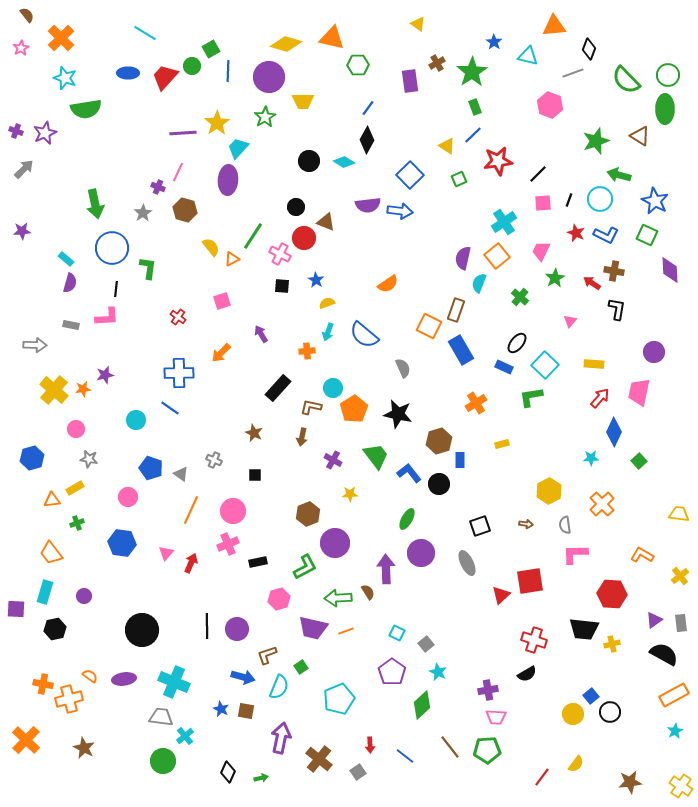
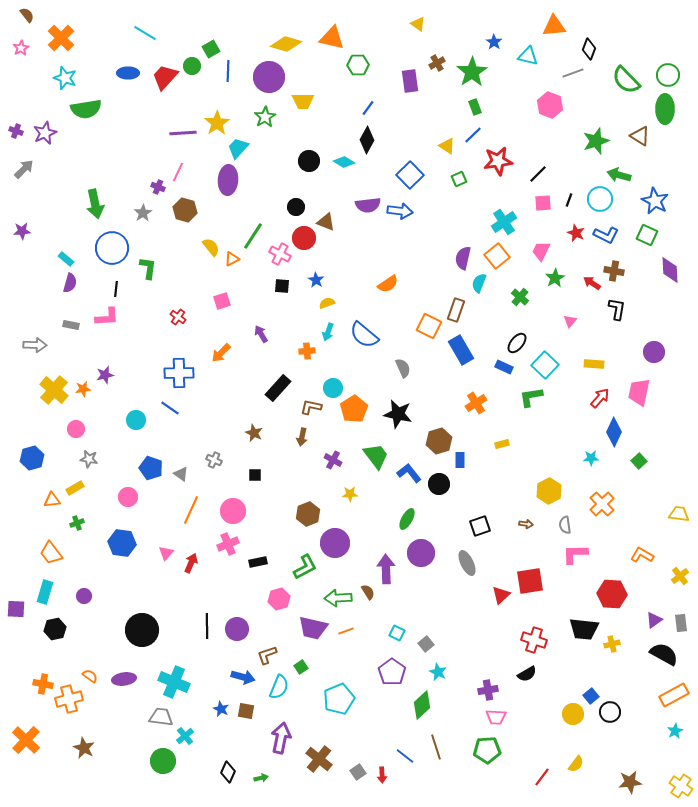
red arrow at (370, 745): moved 12 px right, 30 px down
brown line at (450, 747): moved 14 px left; rotated 20 degrees clockwise
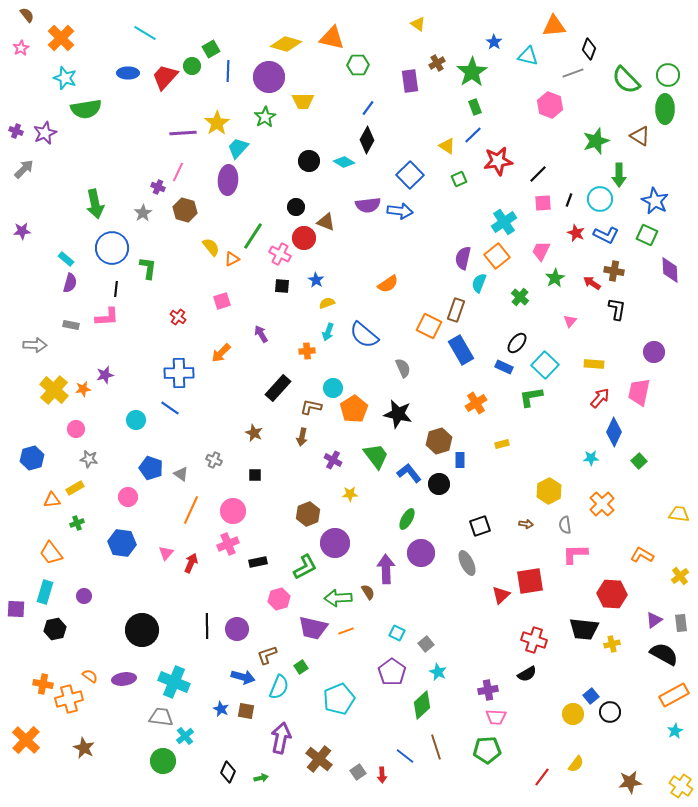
green arrow at (619, 175): rotated 105 degrees counterclockwise
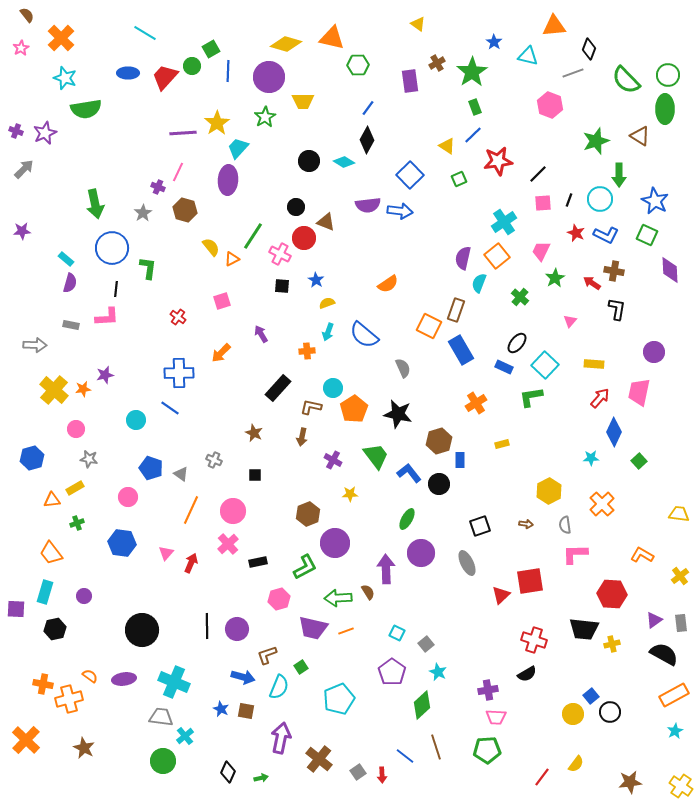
pink cross at (228, 544): rotated 20 degrees counterclockwise
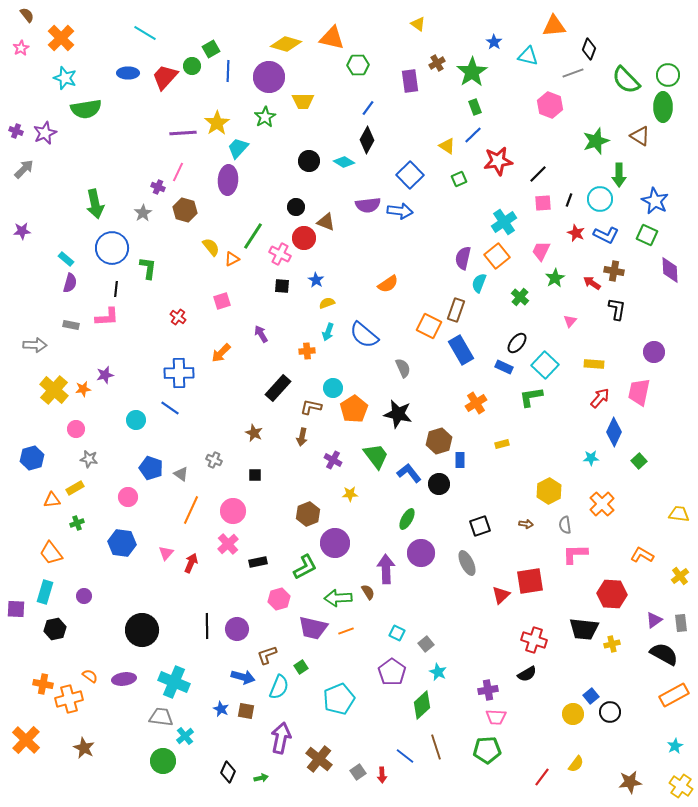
green ellipse at (665, 109): moved 2 px left, 2 px up
cyan star at (675, 731): moved 15 px down
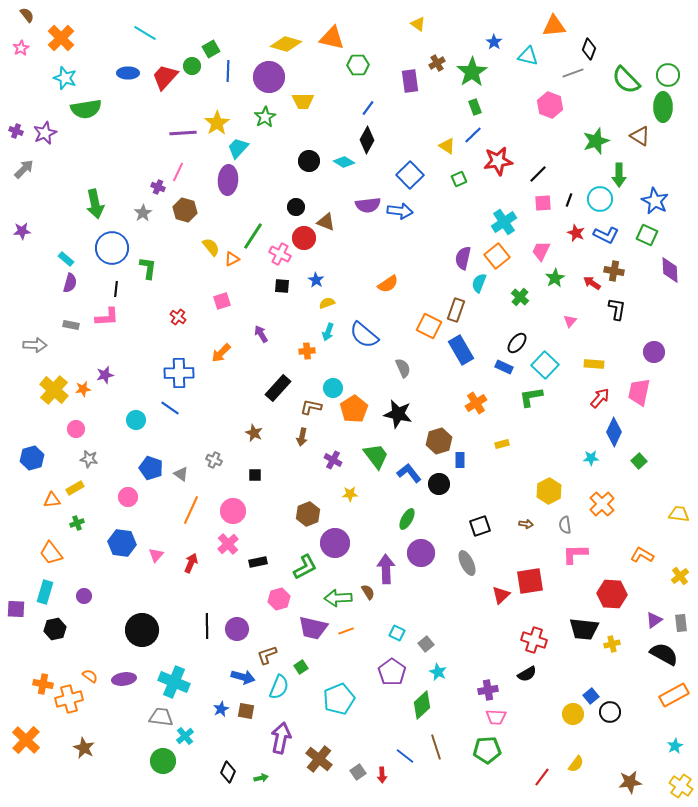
pink triangle at (166, 553): moved 10 px left, 2 px down
blue star at (221, 709): rotated 21 degrees clockwise
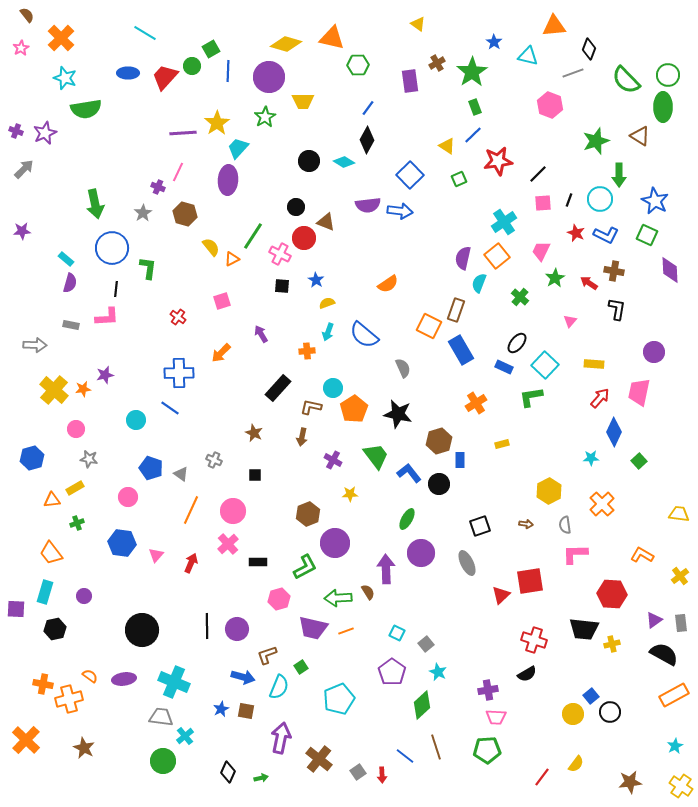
brown hexagon at (185, 210): moved 4 px down
red arrow at (592, 283): moved 3 px left
black rectangle at (258, 562): rotated 12 degrees clockwise
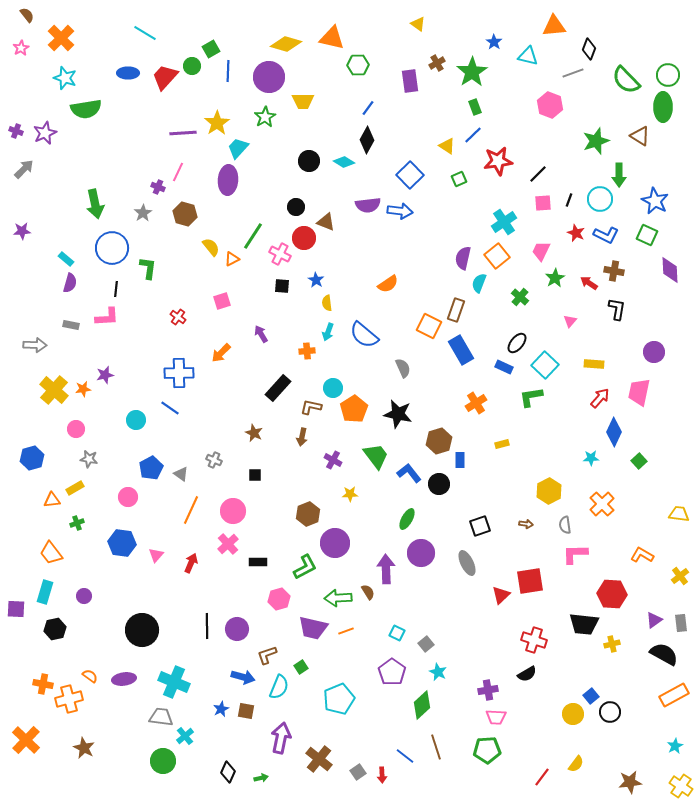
yellow semicircle at (327, 303): rotated 77 degrees counterclockwise
blue pentagon at (151, 468): rotated 25 degrees clockwise
black trapezoid at (584, 629): moved 5 px up
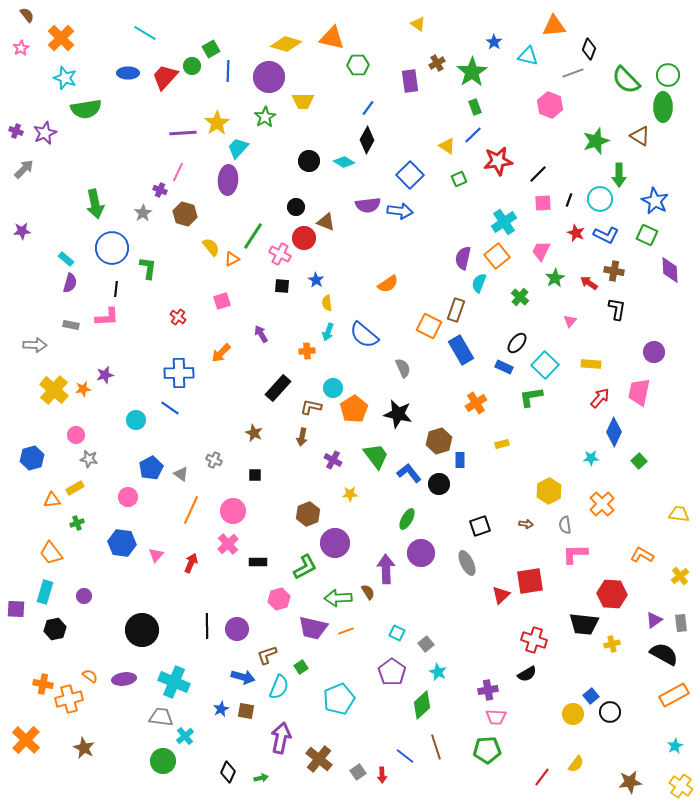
purple cross at (158, 187): moved 2 px right, 3 px down
yellow rectangle at (594, 364): moved 3 px left
pink circle at (76, 429): moved 6 px down
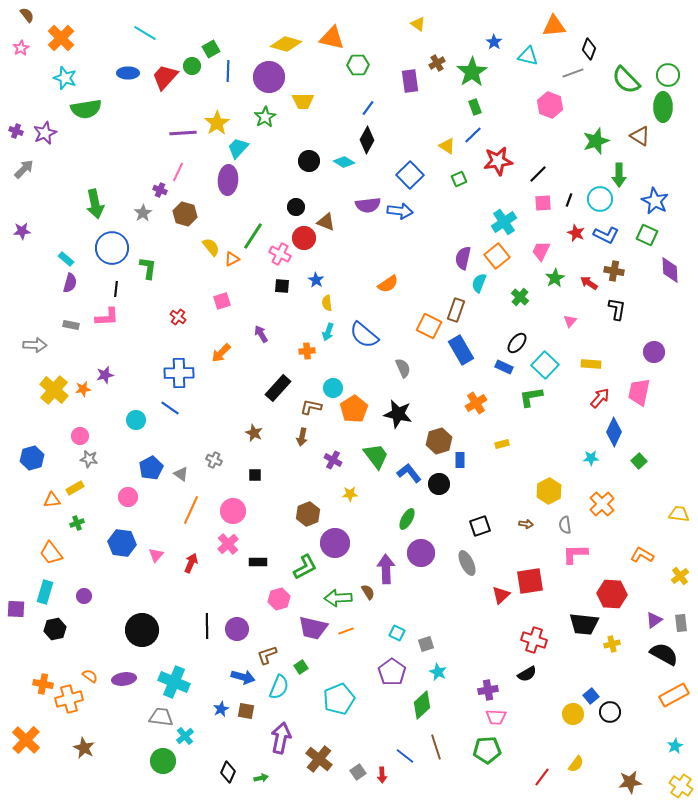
pink circle at (76, 435): moved 4 px right, 1 px down
gray square at (426, 644): rotated 21 degrees clockwise
